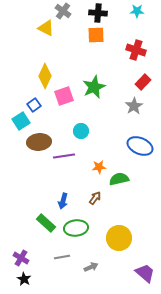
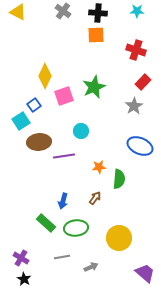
yellow triangle: moved 28 px left, 16 px up
green semicircle: rotated 108 degrees clockwise
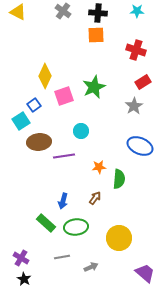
red rectangle: rotated 14 degrees clockwise
green ellipse: moved 1 px up
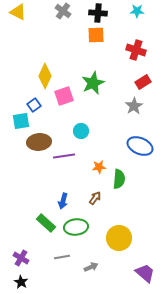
green star: moved 1 px left, 4 px up
cyan square: rotated 24 degrees clockwise
black star: moved 3 px left, 3 px down
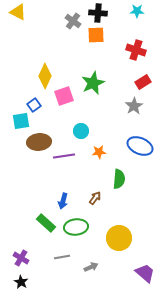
gray cross: moved 10 px right, 10 px down
orange star: moved 15 px up
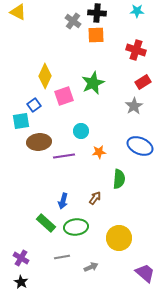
black cross: moved 1 px left
